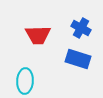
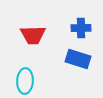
blue cross: rotated 30 degrees counterclockwise
red trapezoid: moved 5 px left
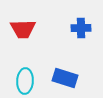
red trapezoid: moved 10 px left, 6 px up
blue rectangle: moved 13 px left, 19 px down
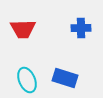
cyan ellipse: moved 2 px right, 1 px up; rotated 25 degrees counterclockwise
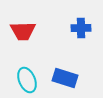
red trapezoid: moved 2 px down
